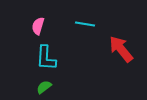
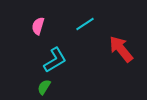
cyan line: rotated 42 degrees counterclockwise
cyan L-shape: moved 9 px right, 2 px down; rotated 124 degrees counterclockwise
green semicircle: rotated 21 degrees counterclockwise
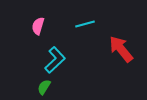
cyan line: rotated 18 degrees clockwise
cyan L-shape: rotated 12 degrees counterclockwise
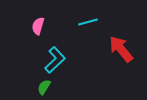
cyan line: moved 3 px right, 2 px up
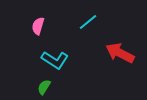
cyan line: rotated 24 degrees counterclockwise
red arrow: moved 1 px left, 4 px down; rotated 24 degrees counterclockwise
cyan L-shape: rotated 76 degrees clockwise
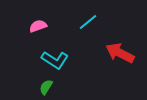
pink semicircle: rotated 54 degrees clockwise
green semicircle: moved 2 px right
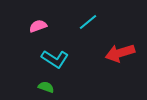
red arrow: rotated 44 degrees counterclockwise
cyan L-shape: moved 1 px up
green semicircle: rotated 77 degrees clockwise
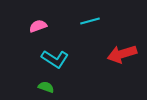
cyan line: moved 2 px right, 1 px up; rotated 24 degrees clockwise
red arrow: moved 2 px right, 1 px down
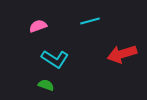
green semicircle: moved 2 px up
